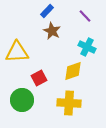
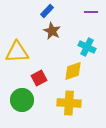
purple line: moved 6 px right, 4 px up; rotated 48 degrees counterclockwise
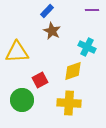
purple line: moved 1 px right, 2 px up
red square: moved 1 px right, 2 px down
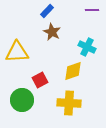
brown star: moved 1 px down
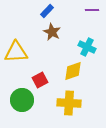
yellow triangle: moved 1 px left
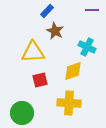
brown star: moved 3 px right, 1 px up
yellow triangle: moved 17 px right
red square: rotated 14 degrees clockwise
green circle: moved 13 px down
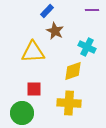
red square: moved 6 px left, 9 px down; rotated 14 degrees clockwise
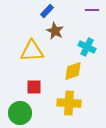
yellow triangle: moved 1 px left, 1 px up
red square: moved 2 px up
green circle: moved 2 px left
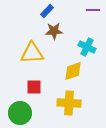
purple line: moved 1 px right
brown star: moved 1 px left; rotated 30 degrees counterclockwise
yellow triangle: moved 2 px down
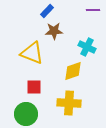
yellow triangle: rotated 25 degrees clockwise
green circle: moved 6 px right, 1 px down
